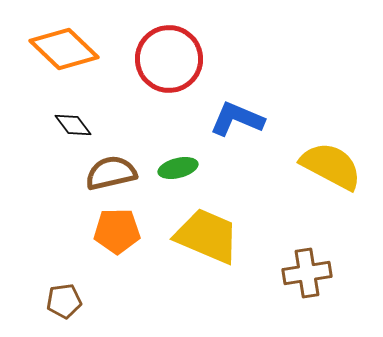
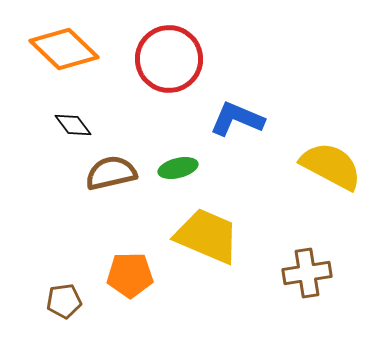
orange pentagon: moved 13 px right, 44 px down
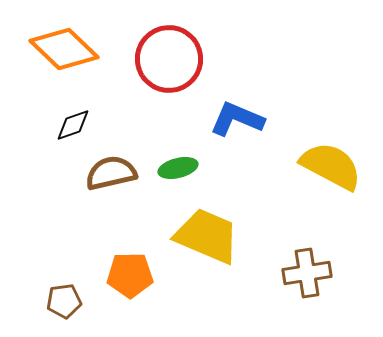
black diamond: rotated 72 degrees counterclockwise
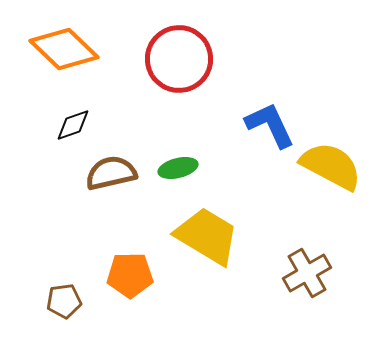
red circle: moved 10 px right
blue L-shape: moved 33 px right, 6 px down; rotated 42 degrees clockwise
yellow trapezoid: rotated 8 degrees clockwise
brown cross: rotated 21 degrees counterclockwise
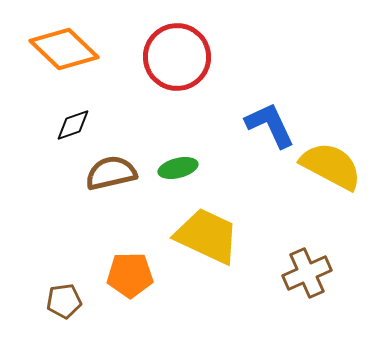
red circle: moved 2 px left, 2 px up
yellow trapezoid: rotated 6 degrees counterclockwise
brown cross: rotated 6 degrees clockwise
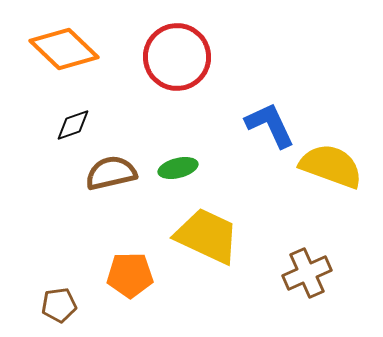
yellow semicircle: rotated 8 degrees counterclockwise
brown pentagon: moved 5 px left, 4 px down
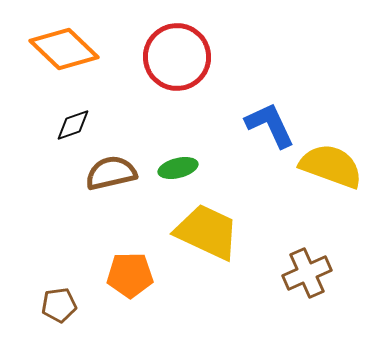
yellow trapezoid: moved 4 px up
